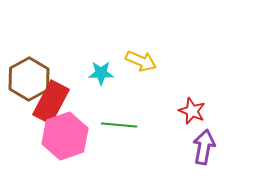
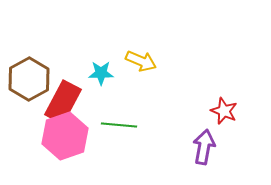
red rectangle: moved 12 px right
red star: moved 32 px right
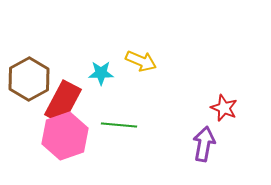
red star: moved 3 px up
purple arrow: moved 3 px up
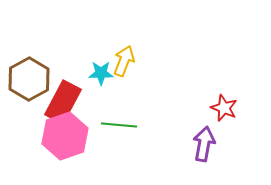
yellow arrow: moved 17 px left; rotated 92 degrees counterclockwise
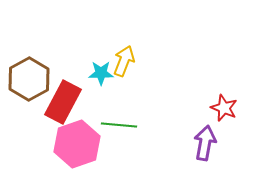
pink hexagon: moved 12 px right, 8 px down
purple arrow: moved 1 px right, 1 px up
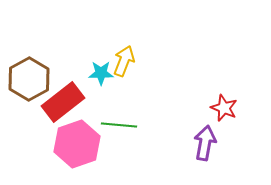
red rectangle: rotated 24 degrees clockwise
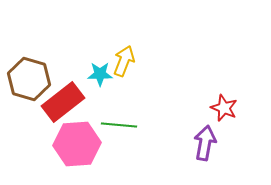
cyan star: moved 1 px left, 1 px down
brown hexagon: rotated 15 degrees counterclockwise
pink hexagon: rotated 15 degrees clockwise
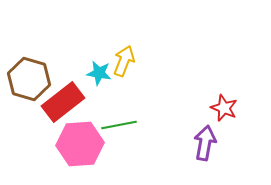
cyan star: moved 1 px left, 1 px up; rotated 10 degrees clockwise
green line: rotated 16 degrees counterclockwise
pink hexagon: moved 3 px right
